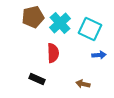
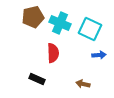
cyan cross: rotated 25 degrees counterclockwise
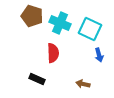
brown pentagon: moved 1 px left, 1 px up; rotated 30 degrees clockwise
blue arrow: rotated 80 degrees clockwise
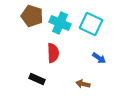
cyan square: moved 1 px right, 5 px up
blue arrow: moved 3 px down; rotated 40 degrees counterclockwise
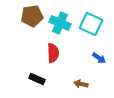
brown pentagon: rotated 25 degrees counterclockwise
brown arrow: moved 2 px left
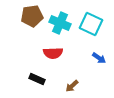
red semicircle: rotated 90 degrees clockwise
brown arrow: moved 9 px left, 2 px down; rotated 56 degrees counterclockwise
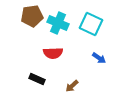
cyan cross: moved 2 px left
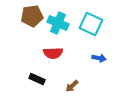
blue arrow: rotated 24 degrees counterclockwise
